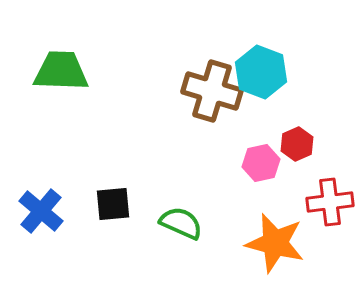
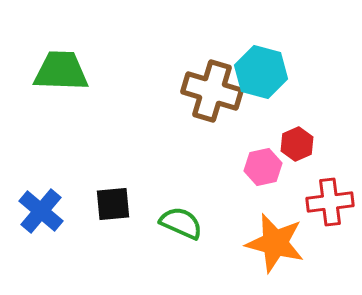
cyan hexagon: rotated 6 degrees counterclockwise
pink hexagon: moved 2 px right, 4 px down
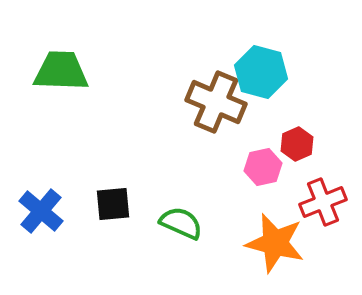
brown cross: moved 4 px right, 11 px down; rotated 6 degrees clockwise
red cross: moved 7 px left; rotated 15 degrees counterclockwise
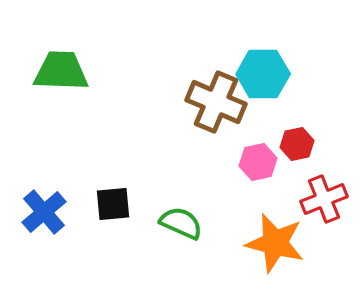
cyan hexagon: moved 2 px right, 2 px down; rotated 15 degrees counterclockwise
red hexagon: rotated 12 degrees clockwise
pink hexagon: moved 5 px left, 5 px up
red cross: moved 1 px right, 3 px up
blue cross: moved 3 px right, 1 px down; rotated 9 degrees clockwise
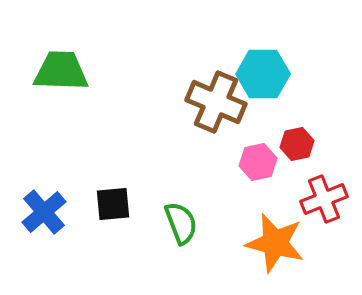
green semicircle: rotated 45 degrees clockwise
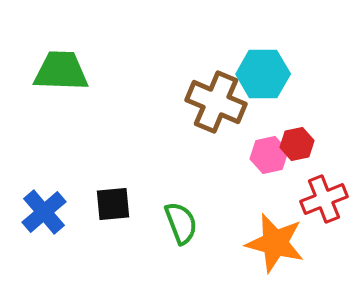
pink hexagon: moved 11 px right, 7 px up
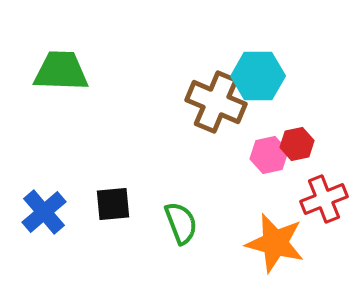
cyan hexagon: moved 5 px left, 2 px down
